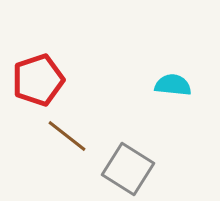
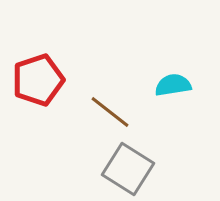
cyan semicircle: rotated 15 degrees counterclockwise
brown line: moved 43 px right, 24 px up
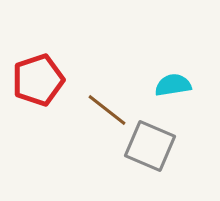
brown line: moved 3 px left, 2 px up
gray square: moved 22 px right, 23 px up; rotated 9 degrees counterclockwise
